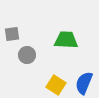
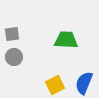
gray circle: moved 13 px left, 2 px down
yellow square: moved 1 px left; rotated 30 degrees clockwise
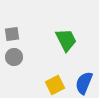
green trapezoid: rotated 60 degrees clockwise
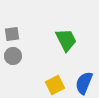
gray circle: moved 1 px left, 1 px up
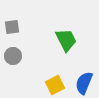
gray square: moved 7 px up
